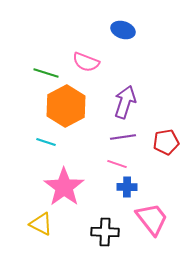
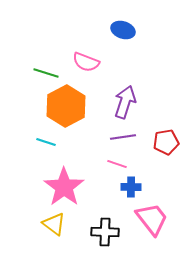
blue cross: moved 4 px right
yellow triangle: moved 13 px right; rotated 10 degrees clockwise
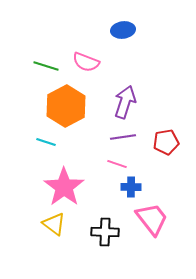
blue ellipse: rotated 25 degrees counterclockwise
green line: moved 7 px up
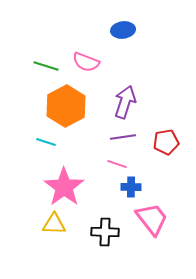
yellow triangle: rotated 35 degrees counterclockwise
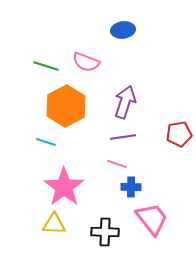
red pentagon: moved 13 px right, 8 px up
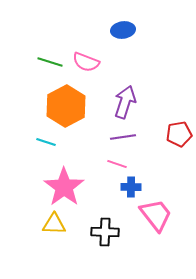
green line: moved 4 px right, 4 px up
pink trapezoid: moved 4 px right, 4 px up
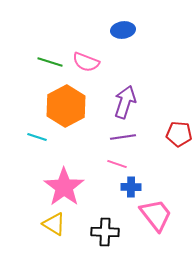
red pentagon: rotated 15 degrees clockwise
cyan line: moved 9 px left, 5 px up
yellow triangle: rotated 30 degrees clockwise
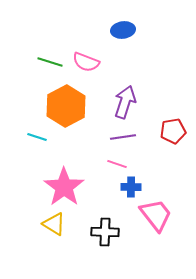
red pentagon: moved 6 px left, 3 px up; rotated 15 degrees counterclockwise
